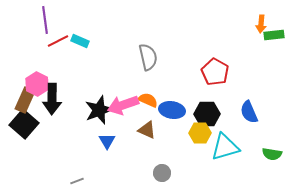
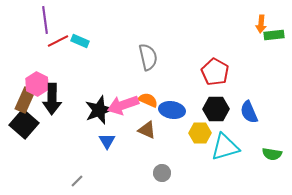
black hexagon: moved 9 px right, 5 px up
gray line: rotated 24 degrees counterclockwise
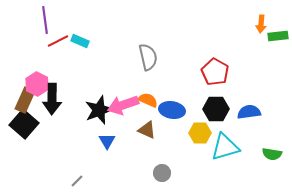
green rectangle: moved 4 px right, 1 px down
blue semicircle: rotated 105 degrees clockwise
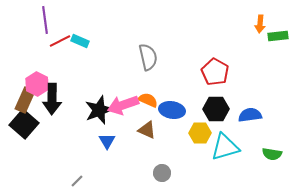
orange arrow: moved 1 px left
red line: moved 2 px right
blue semicircle: moved 1 px right, 3 px down
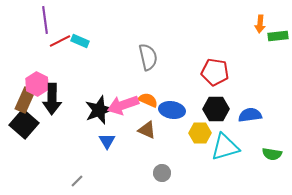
red pentagon: rotated 20 degrees counterclockwise
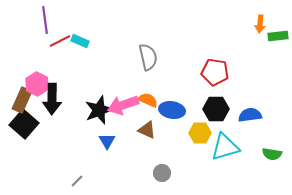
brown rectangle: moved 3 px left
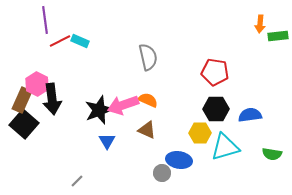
black arrow: rotated 8 degrees counterclockwise
blue ellipse: moved 7 px right, 50 px down
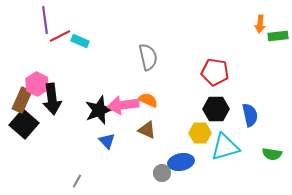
red line: moved 5 px up
pink arrow: rotated 12 degrees clockwise
blue semicircle: rotated 85 degrees clockwise
blue triangle: rotated 12 degrees counterclockwise
blue ellipse: moved 2 px right, 2 px down; rotated 20 degrees counterclockwise
gray line: rotated 16 degrees counterclockwise
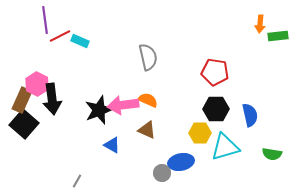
blue triangle: moved 5 px right, 4 px down; rotated 18 degrees counterclockwise
